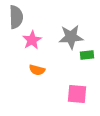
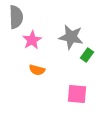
gray star: rotated 15 degrees clockwise
green rectangle: rotated 48 degrees counterclockwise
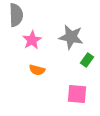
gray semicircle: moved 2 px up
green rectangle: moved 5 px down
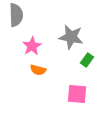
pink star: moved 6 px down
orange semicircle: moved 1 px right
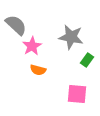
gray semicircle: moved 10 px down; rotated 45 degrees counterclockwise
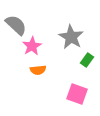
gray star: rotated 20 degrees clockwise
orange semicircle: rotated 21 degrees counterclockwise
pink square: rotated 15 degrees clockwise
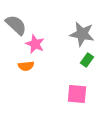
gray star: moved 11 px right, 3 px up; rotated 20 degrees counterclockwise
pink star: moved 3 px right, 2 px up; rotated 18 degrees counterclockwise
orange semicircle: moved 12 px left, 4 px up
pink square: rotated 15 degrees counterclockwise
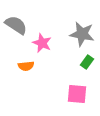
gray semicircle: rotated 10 degrees counterclockwise
pink star: moved 7 px right, 1 px up
green rectangle: moved 2 px down
